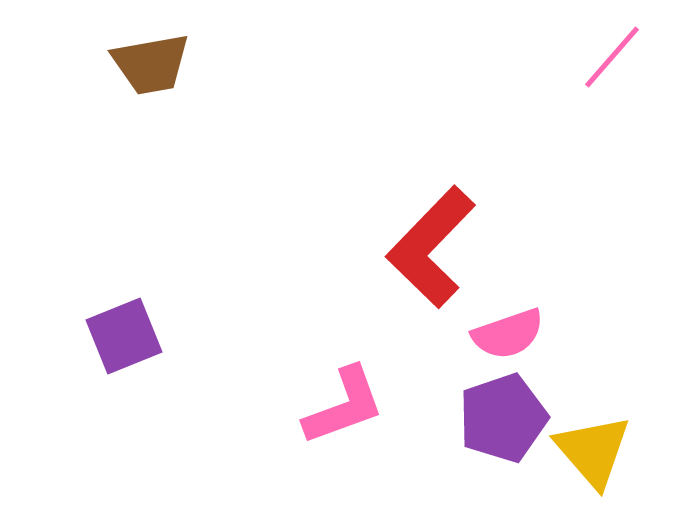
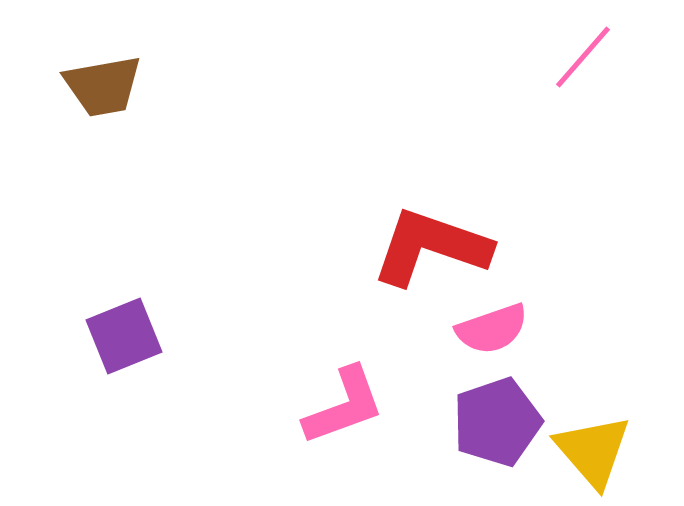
pink line: moved 29 px left
brown trapezoid: moved 48 px left, 22 px down
red L-shape: rotated 65 degrees clockwise
pink semicircle: moved 16 px left, 5 px up
purple pentagon: moved 6 px left, 4 px down
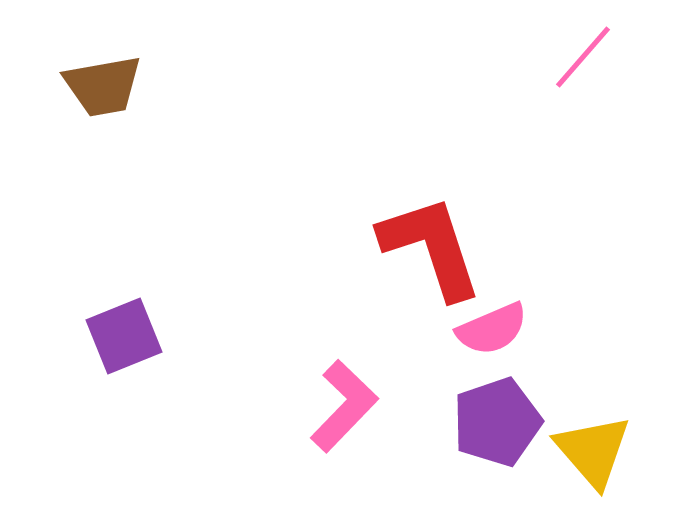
red L-shape: rotated 53 degrees clockwise
pink semicircle: rotated 4 degrees counterclockwise
pink L-shape: rotated 26 degrees counterclockwise
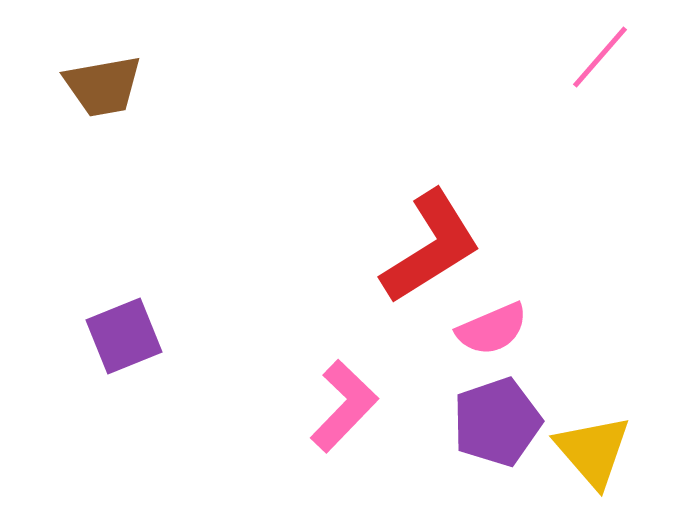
pink line: moved 17 px right
red L-shape: rotated 76 degrees clockwise
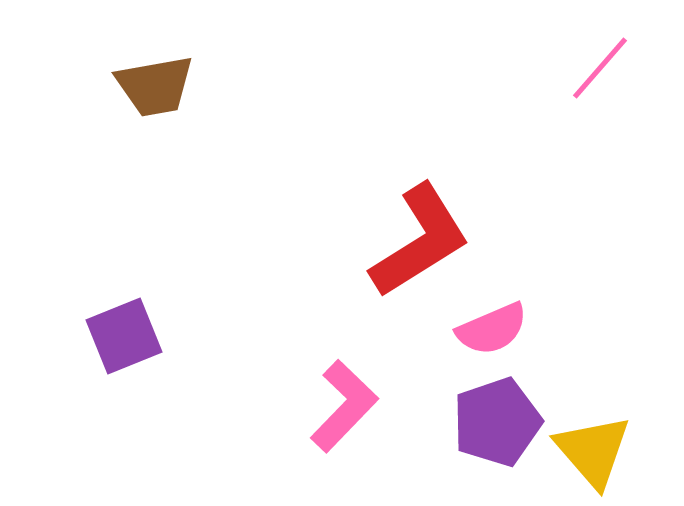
pink line: moved 11 px down
brown trapezoid: moved 52 px right
red L-shape: moved 11 px left, 6 px up
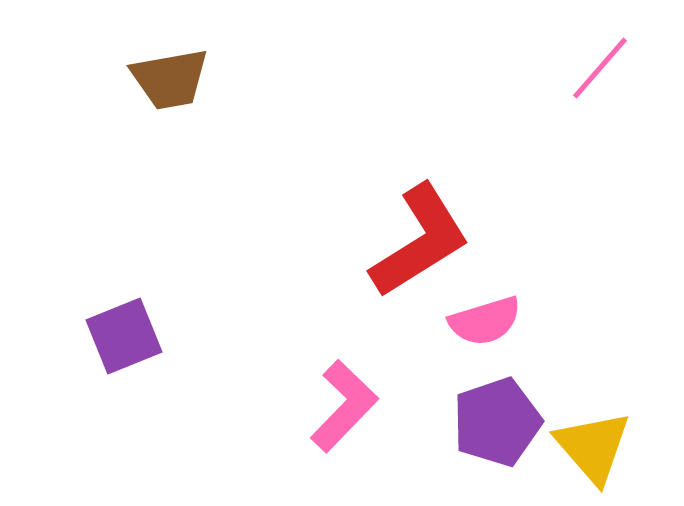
brown trapezoid: moved 15 px right, 7 px up
pink semicircle: moved 7 px left, 8 px up; rotated 6 degrees clockwise
yellow triangle: moved 4 px up
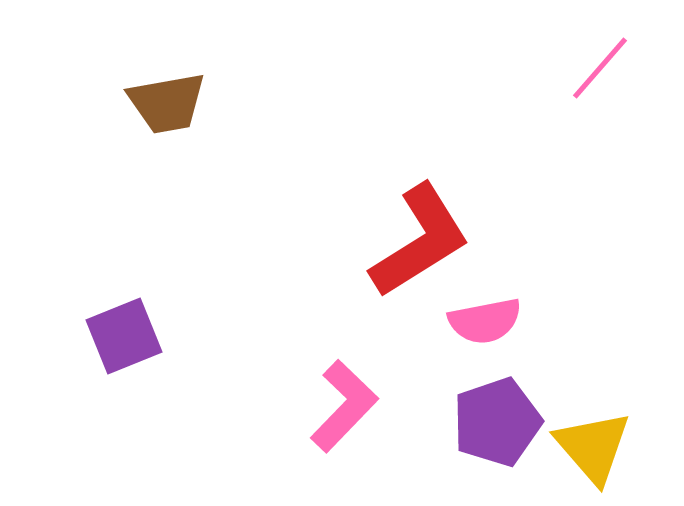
brown trapezoid: moved 3 px left, 24 px down
pink semicircle: rotated 6 degrees clockwise
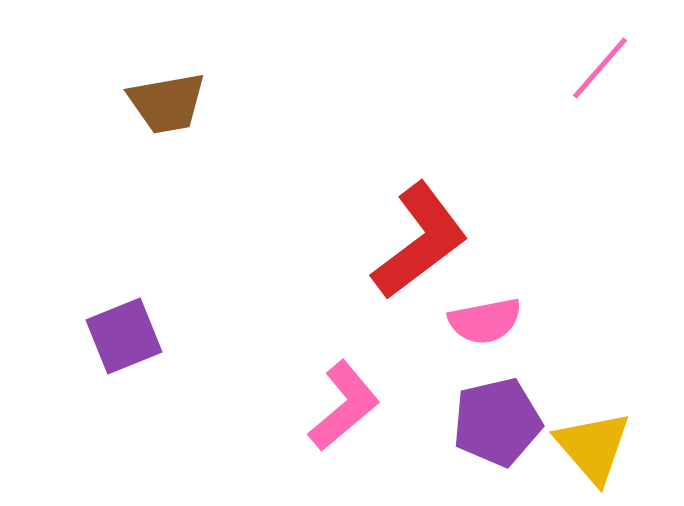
red L-shape: rotated 5 degrees counterclockwise
pink L-shape: rotated 6 degrees clockwise
purple pentagon: rotated 6 degrees clockwise
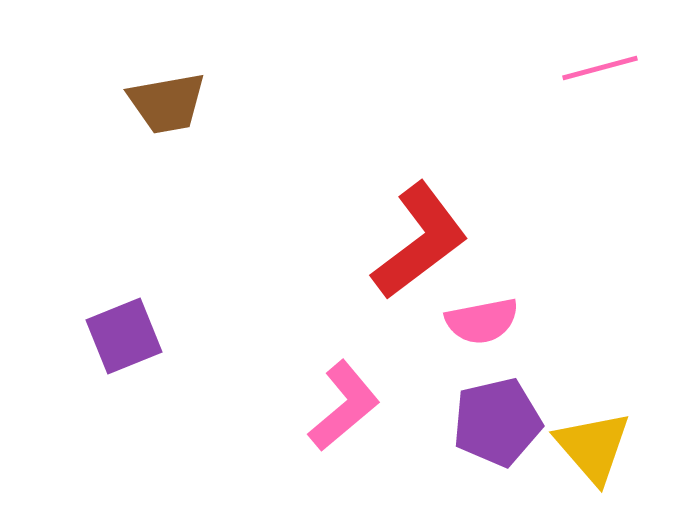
pink line: rotated 34 degrees clockwise
pink semicircle: moved 3 px left
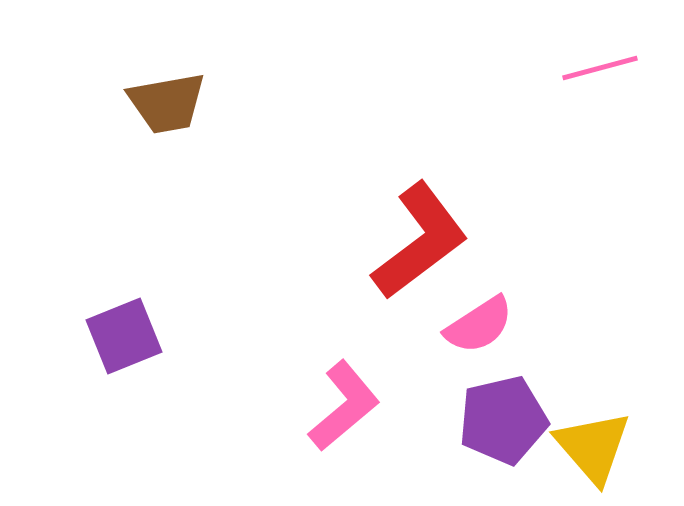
pink semicircle: moved 3 px left, 4 px down; rotated 22 degrees counterclockwise
purple pentagon: moved 6 px right, 2 px up
